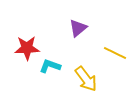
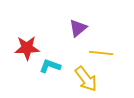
yellow line: moved 14 px left; rotated 20 degrees counterclockwise
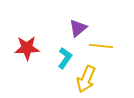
yellow line: moved 7 px up
cyan L-shape: moved 15 px right, 8 px up; rotated 105 degrees clockwise
yellow arrow: rotated 60 degrees clockwise
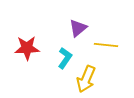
yellow line: moved 5 px right, 1 px up
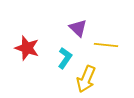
purple triangle: rotated 36 degrees counterclockwise
red star: rotated 20 degrees clockwise
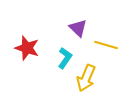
yellow line: rotated 10 degrees clockwise
yellow arrow: moved 1 px up
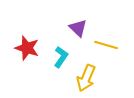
cyan L-shape: moved 4 px left, 1 px up
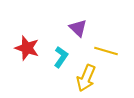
yellow line: moved 6 px down
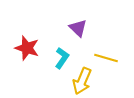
yellow line: moved 7 px down
cyan L-shape: moved 1 px right, 1 px down
yellow arrow: moved 4 px left, 3 px down
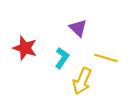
red star: moved 2 px left
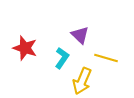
purple triangle: moved 2 px right, 7 px down
